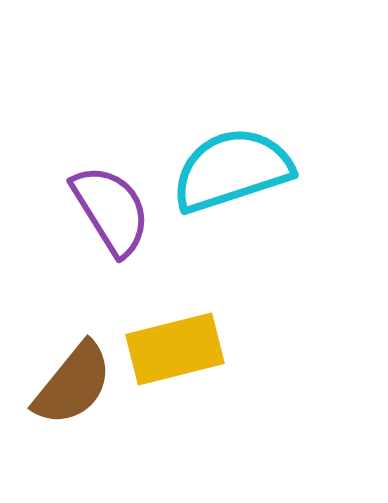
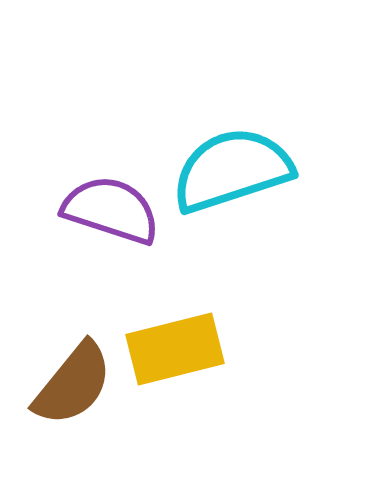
purple semicircle: rotated 40 degrees counterclockwise
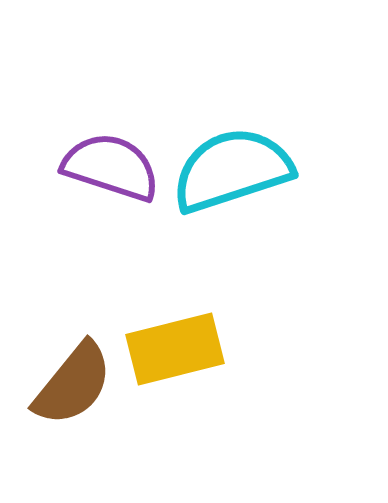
purple semicircle: moved 43 px up
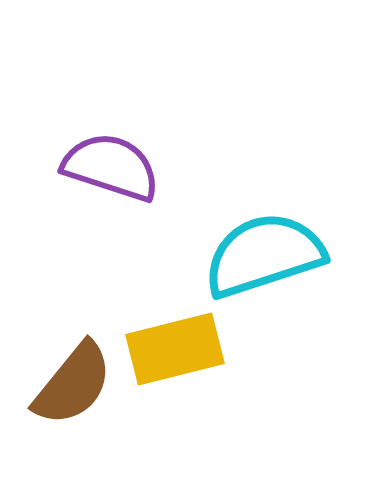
cyan semicircle: moved 32 px right, 85 px down
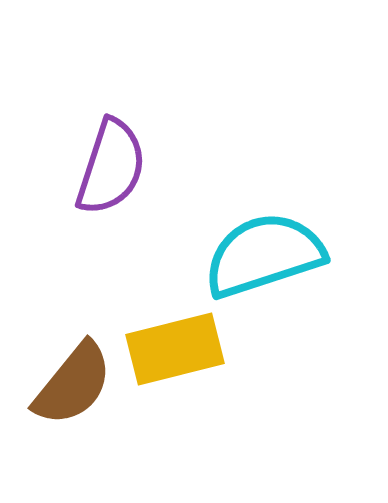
purple semicircle: rotated 90 degrees clockwise
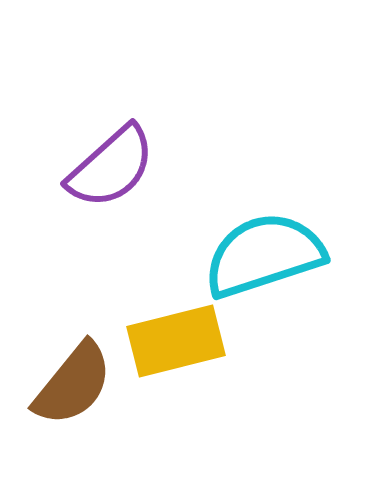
purple semicircle: rotated 30 degrees clockwise
yellow rectangle: moved 1 px right, 8 px up
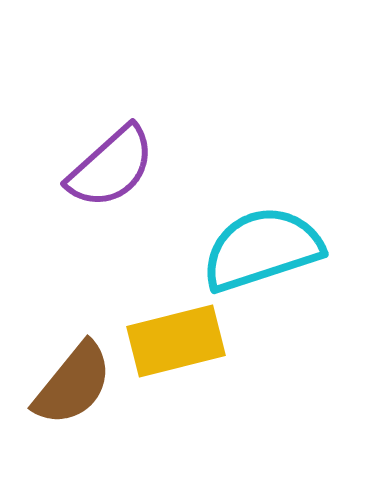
cyan semicircle: moved 2 px left, 6 px up
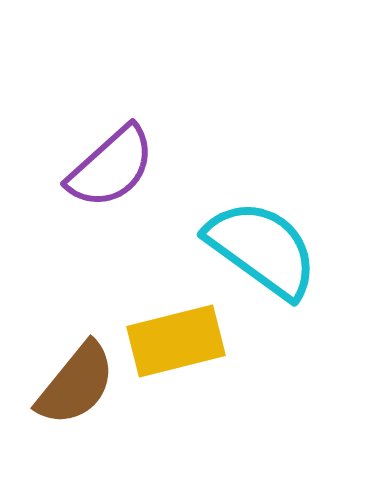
cyan semicircle: rotated 54 degrees clockwise
brown semicircle: moved 3 px right
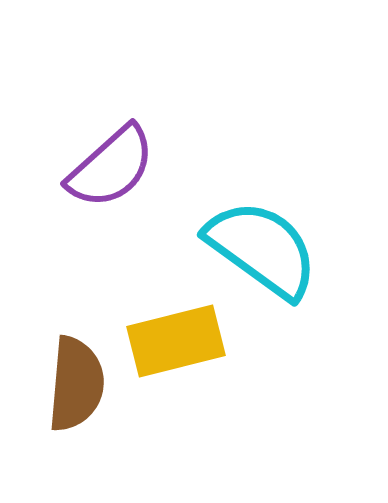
brown semicircle: rotated 34 degrees counterclockwise
